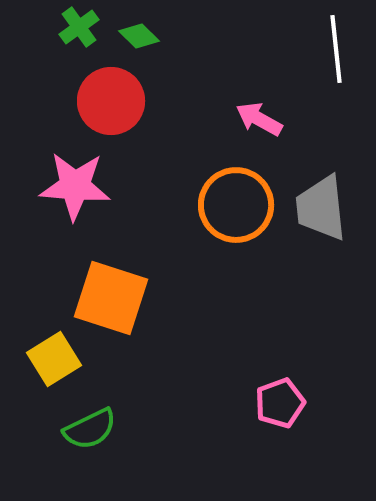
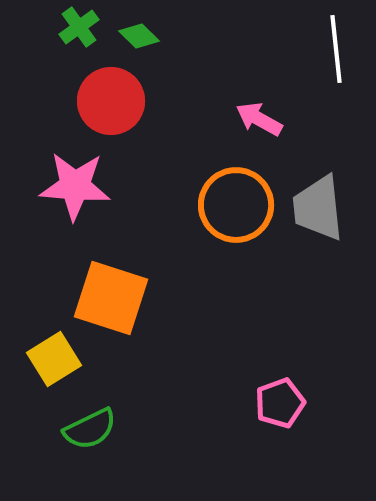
gray trapezoid: moved 3 px left
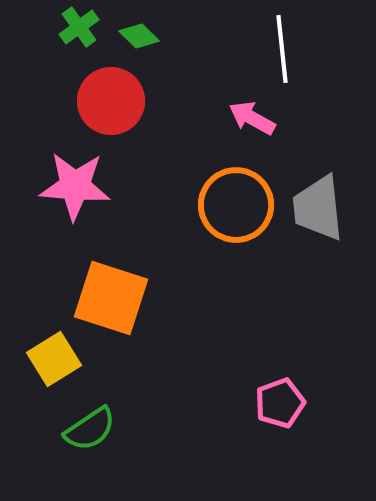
white line: moved 54 px left
pink arrow: moved 7 px left, 1 px up
green semicircle: rotated 8 degrees counterclockwise
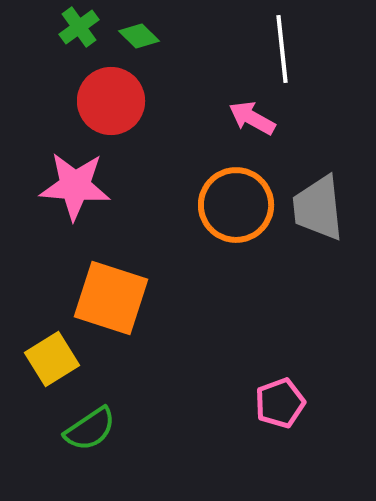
yellow square: moved 2 px left
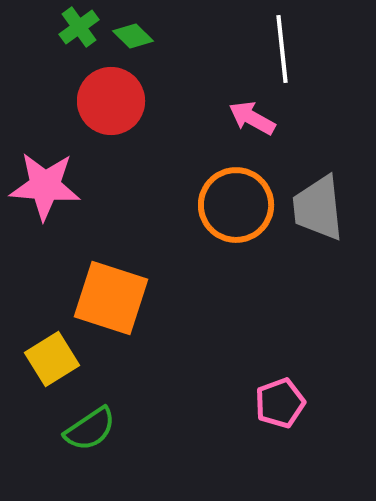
green diamond: moved 6 px left
pink star: moved 30 px left
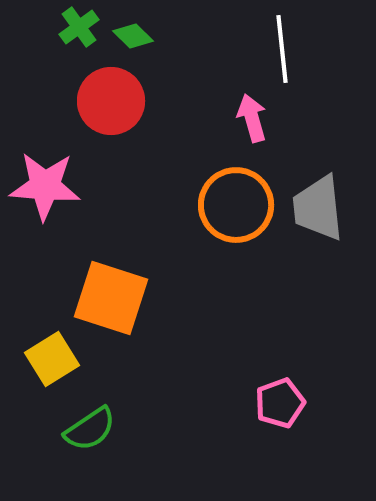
pink arrow: rotated 45 degrees clockwise
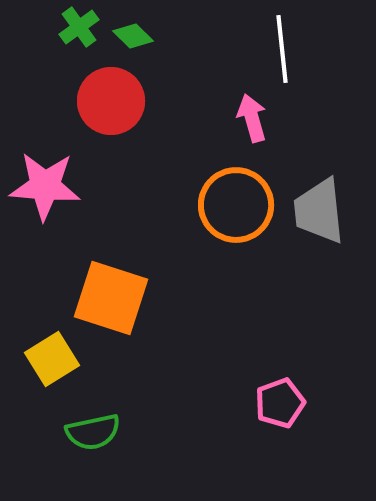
gray trapezoid: moved 1 px right, 3 px down
green semicircle: moved 3 px right, 3 px down; rotated 22 degrees clockwise
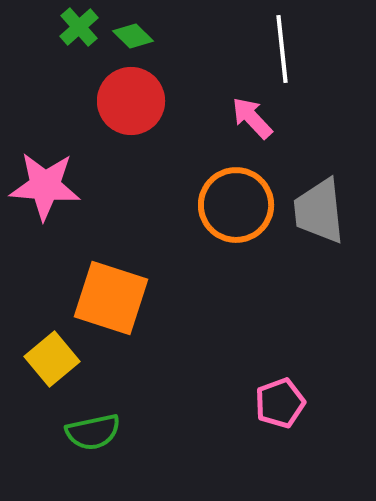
green cross: rotated 6 degrees counterclockwise
red circle: moved 20 px right
pink arrow: rotated 27 degrees counterclockwise
yellow square: rotated 8 degrees counterclockwise
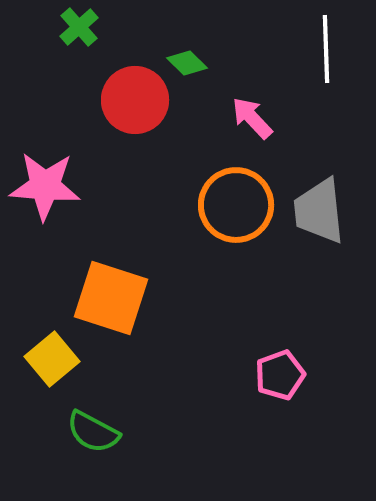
green diamond: moved 54 px right, 27 px down
white line: moved 44 px right; rotated 4 degrees clockwise
red circle: moved 4 px right, 1 px up
pink pentagon: moved 28 px up
green semicircle: rotated 40 degrees clockwise
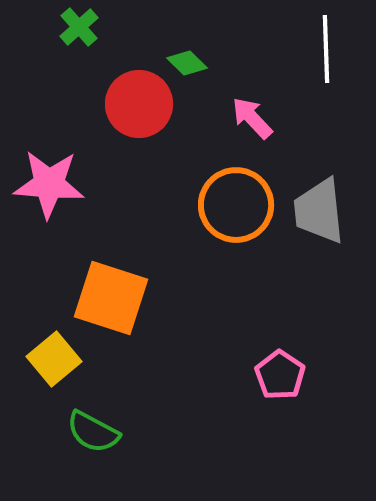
red circle: moved 4 px right, 4 px down
pink star: moved 4 px right, 2 px up
yellow square: moved 2 px right
pink pentagon: rotated 18 degrees counterclockwise
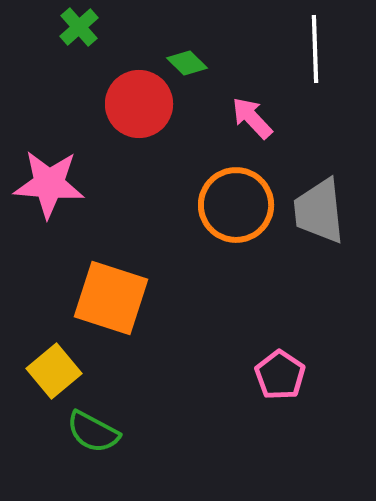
white line: moved 11 px left
yellow square: moved 12 px down
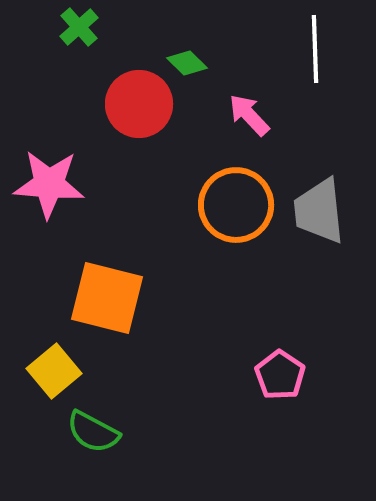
pink arrow: moved 3 px left, 3 px up
orange square: moved 4 px left; rotated 4 degrees counterclockwise
